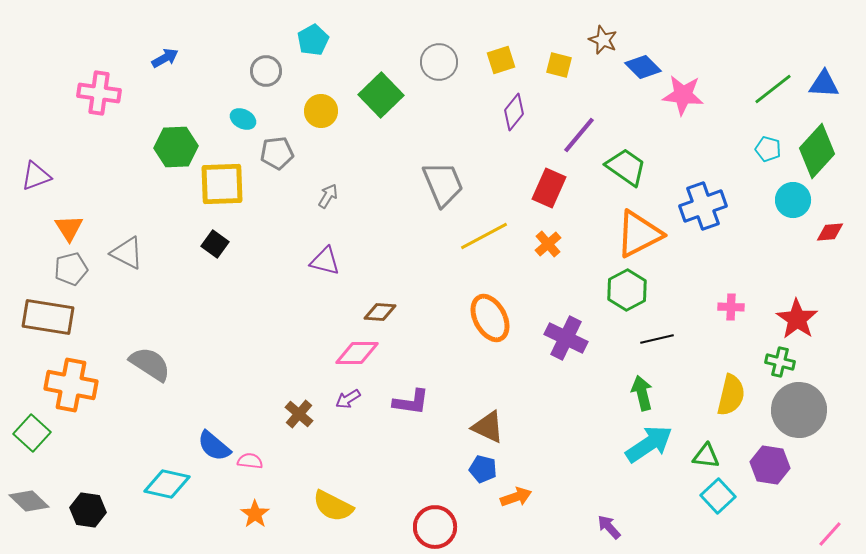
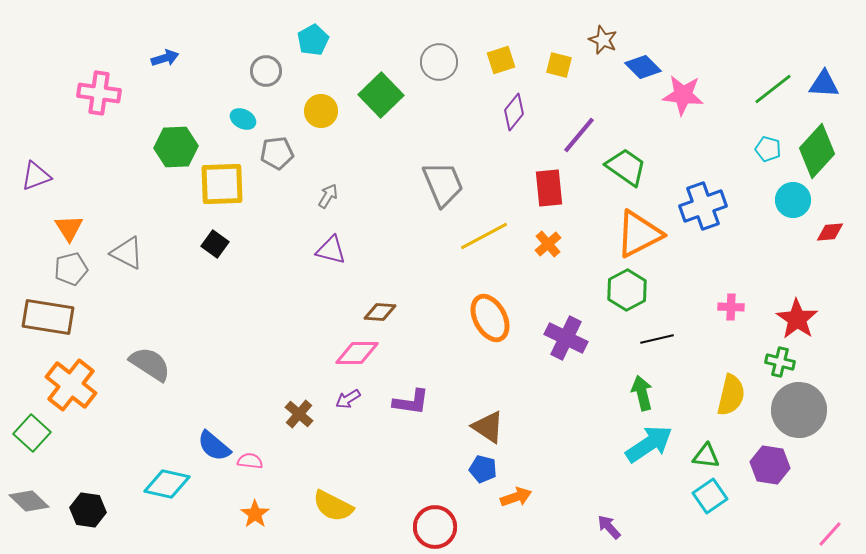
blue arrow at (165, 58): rotated 12 degrees clockwise
red rectangle at (549, 188): rotated 30 degrees counterclockwise
purple triangle at (325, 261): moved 6 px right, 11 px up
orange cross at (71, 385): rotated 27 degrees clockwise
brown triangle at (488, 427): rotated 9 degrees clockwise
cyan square at (718, 496): moved 8 px left; rotated 8 degrees clockwise
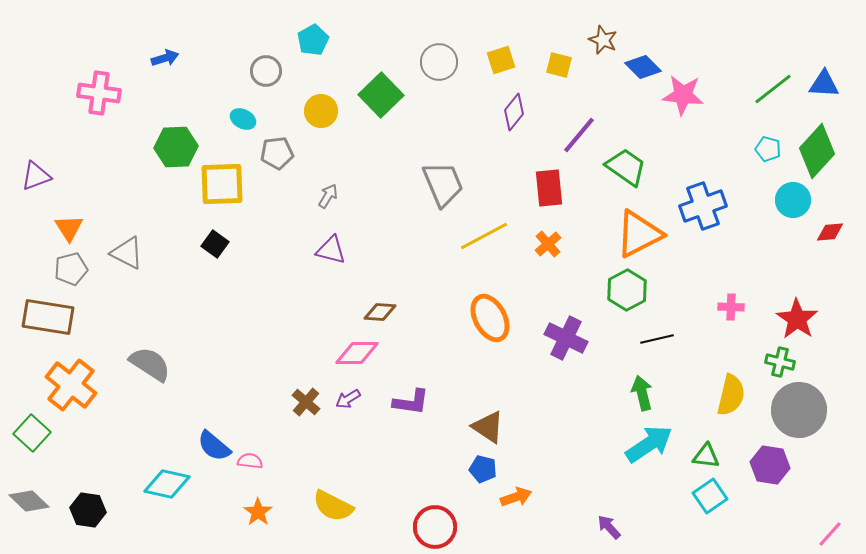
brown cross at (299, 414): moved 7 px right, 12 px up
orange star at (255, 514): moved 3 px right, 2 px up
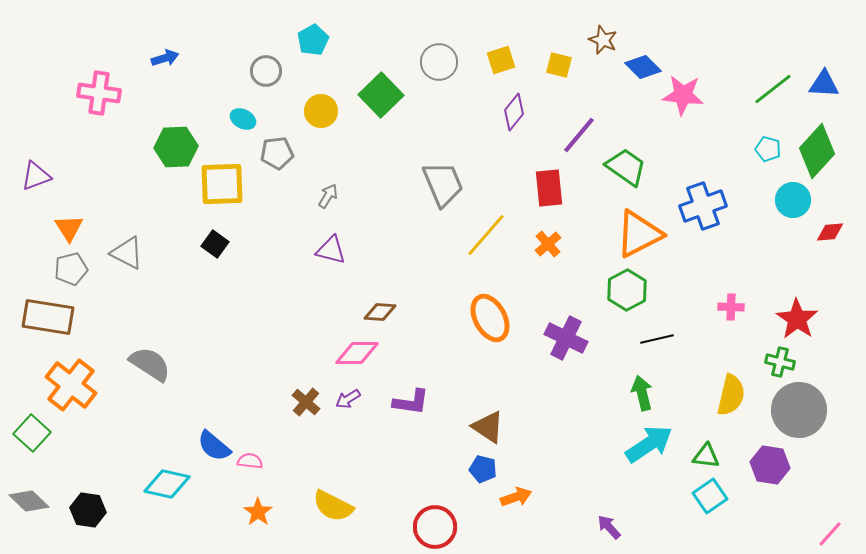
yellow line at (484, 236): moved 2 px right, 1 px up; rotated 21 degrees counterclockwise
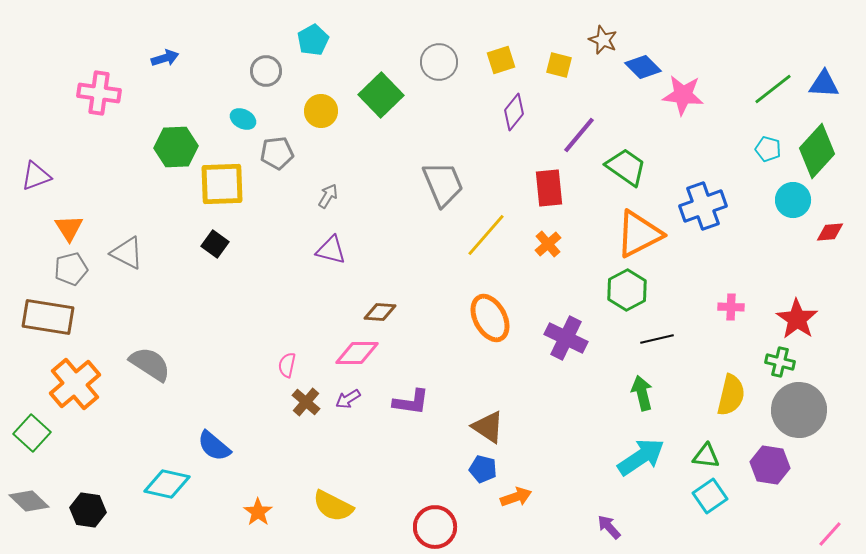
orange cross at (71, 385): moved 4 px right, 1 px up; rotated 12 degrees clockwise
cyan arrow at (649, 444): moved 8 px left, 13 px down
pink semicircle at (250, 461): moved 37 px right, 96 px up; rotated 85 degrees counterclockwise
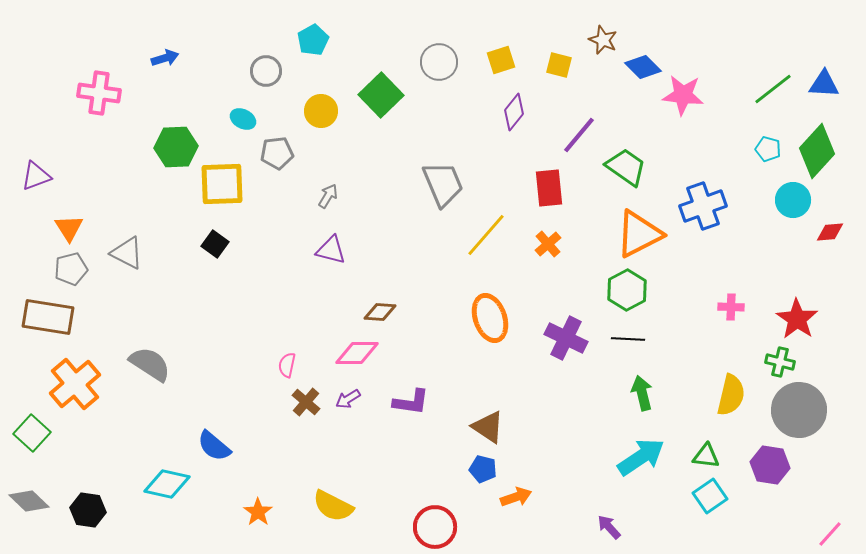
orange ellipse at (490, 318): rotated 9 degrees clockwise
black line at (657, 339): moved 29 px left; rotated 16 degrees clockwise
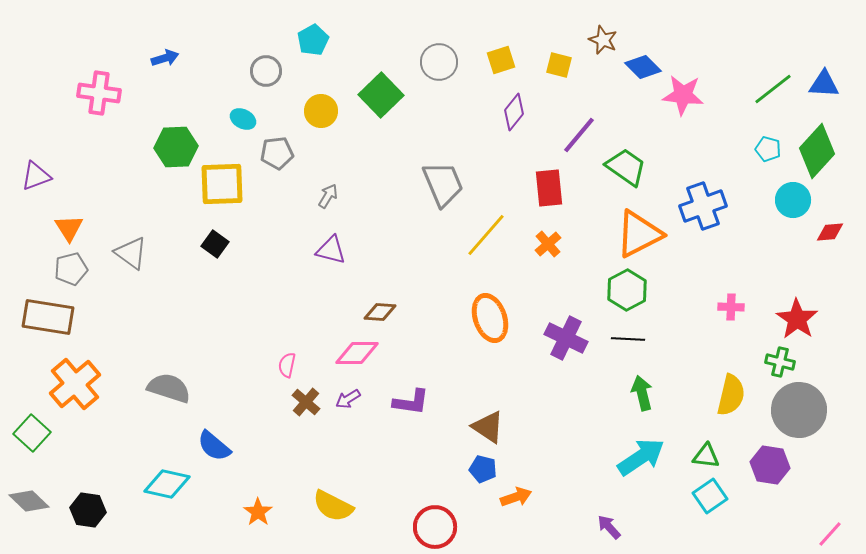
gray triangle at (127, 253): moved 4 px right; rotated 9 degrees clockwise
gray semicircle at (150, 364): moved 19 px right, 24 px down; rotated 15 degrees counterclockwise
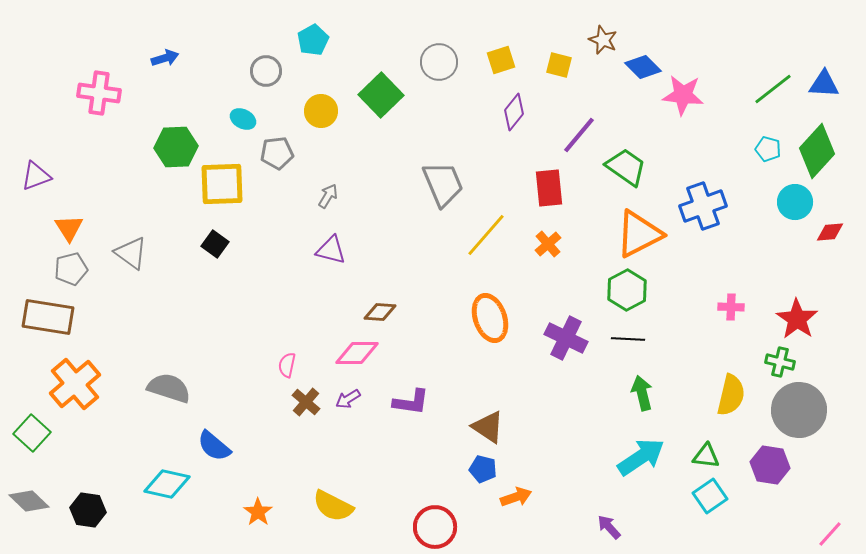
cyan circle at (793, 200): moved 2 px right, 2 px down
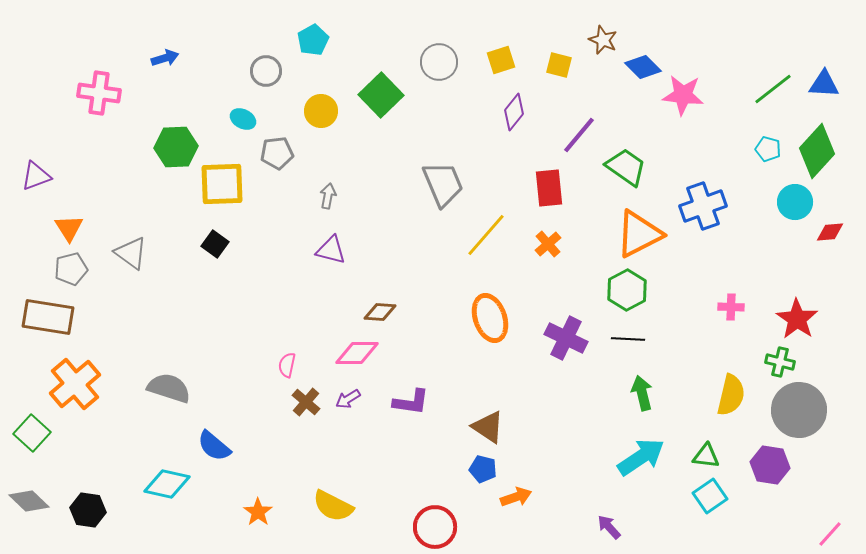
gray arrow at (328, 196): rotated 20 degrees counterclockwise
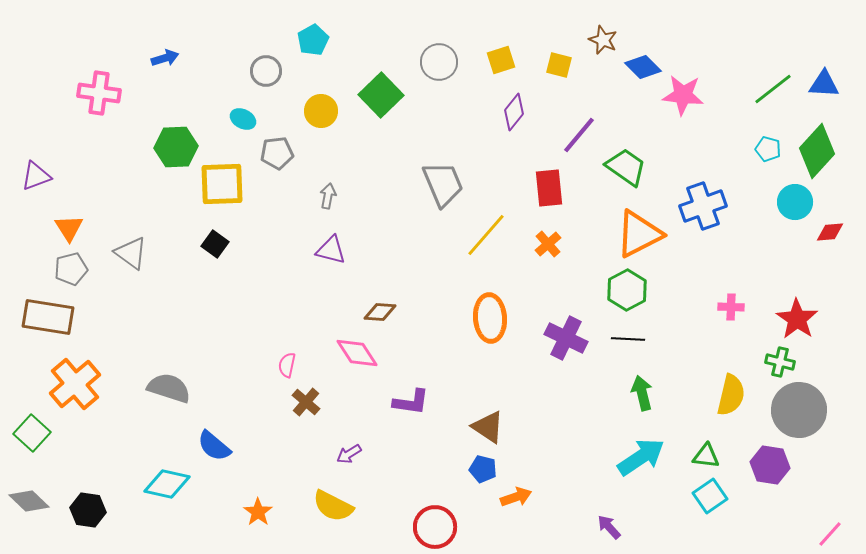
orange ellipse at (490, 318): rotated 15 degrees clockwise
pink diamond at (357, 353): rotated 57 degrees clockwise
purple arrow at (348, 399): moved 1 px right, 55 px down
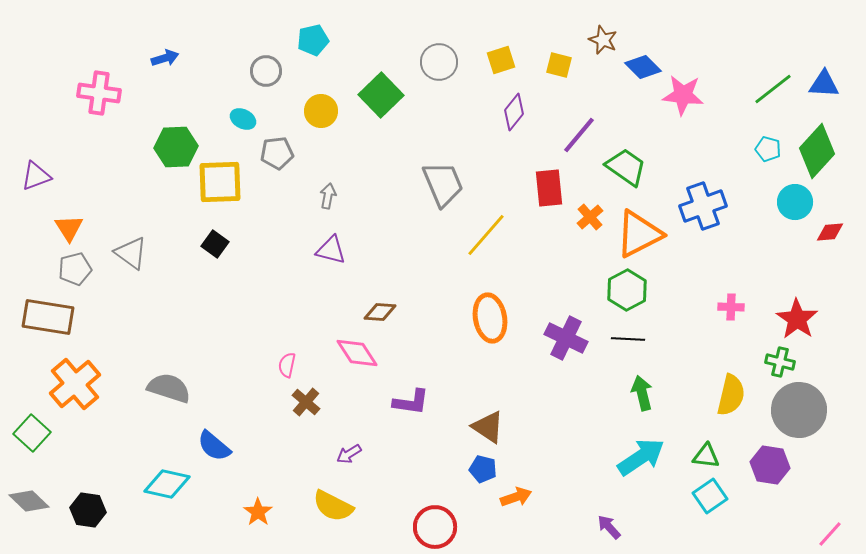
cyan pentagon at (313, 40): rotated 16 degrees clockwise
yellow square at (222, 184): moved 2 px left, 2 px up
orange cross at (548, 244): moved 42 px right, 27 px up
gray pentagon at (71, 269): moved 4 px right
orange ellipse at (490, 318): rotated 6 degrees counterclockwise
